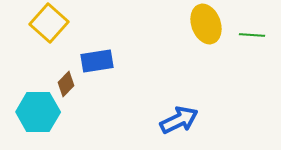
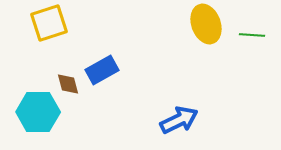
yellow square: rotated 30 degrees clockwise
blue rectangle: moved 5 px right, 9 px down; rotated 20 degrees counterclockwise
brown diamond: moved 2 px right; rotated 60 degrees counterclockwise
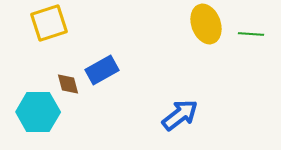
green line: moved 1 px left, 1 px up
blue arrow: moved 1 px right, 5 px up; rotated 12 degrees counterclockwise
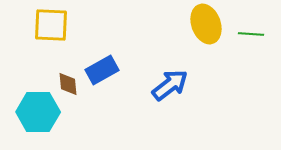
yellow square: moved 2 px right, 2 px down; rotated 21 degrees clockwise
brown diamond: rotated 10 degrees clockwise
blue arrow: moved 10 px left, 30 px up
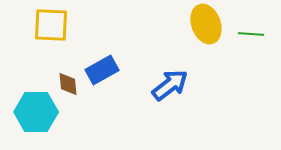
cyan hexagon: moved 2 px left
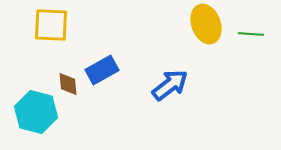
cyan hexagon: rotated 15 degrees clockwise
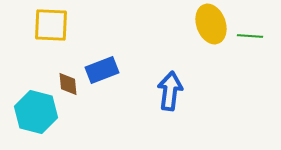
yellow ellipse: moved 5 px right
green line: moved 1 px left, 2 px down
blue rectangle: rotated 8 degrees clockwise
blue arrow: moved 6 px down; rotated 45 degrees counterclockwise
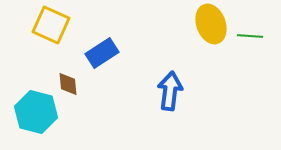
yellow square: rotated 21 degrees clockwise
blue rectangle: moved 17 px up; rotated 12 degrees counterclockwise
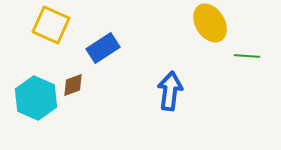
yellow ellipse: moved 1 px left, 1 px up; rotated 12 degrees counterclockwise
green line: moved 3 px left, 20 px down
blue rectangle: moved 1 px right, 5 px up
brown diamond: moved 5 px right, 1 px down; rotated 75 degrees clockwise
cyan hexagon: moved 14 px up; rotated 9 degrees clockwise
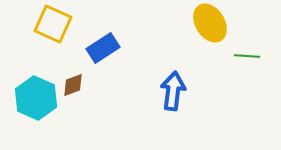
yellow square: moved 2 px right, 1 px up
blue arrow: moved 3 px right
